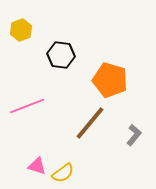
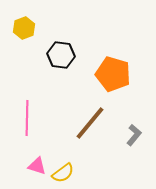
yellow hexagon: moved 3 px right, 2 px up
orange pentagon: moved 3 px right, 6 px up
pink line: moved 12 px down; rotated 68 degrees counterclockwise
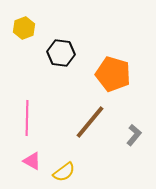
black hexagon: moved 2 px up
brown line: moved 1 px up
pink triangle: moved 5 px left, 5 px up; rotated 12 degrees clockwise
yellow semicircle: moved 1 px right, 1 px up
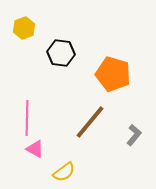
pink triangle: moved 3 px right, 12 px up
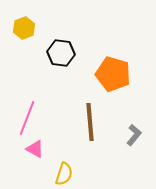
pink line: rotated 20 degrees clockwise
brown line: rotated 45 degrees counterclockwise
yellow semicircle: moved 2 px down; rotated 35 degrees counterclockwise
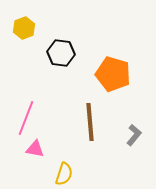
pink line: moved 1 px left
pink triangle: rotated 18 degrees counterclockwise
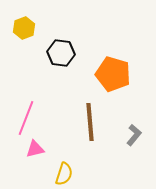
pink triangle: rotated 24 degrees counterclockwise
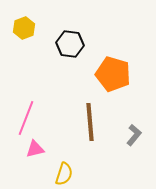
black hexagon: moved 9 px right, 9 px up
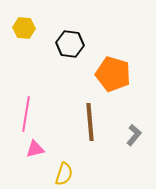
yellow hexagon: rotated 25 degrees clockwise
pink line: moved 4 px up; rotated 12 degrees counterclockwise
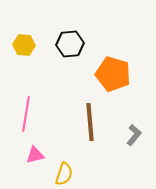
yellow hexagon: moved 17 px down
black hexagon: rotated 12 degrees counterclockwise
pink triangle: moved 6 px down
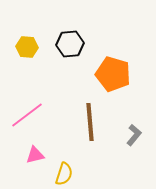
yellow hexagon: moved 3 px right, 2 px down
pink line: moved 1 px right, 1 px down; rotated 44 degrees clockwise
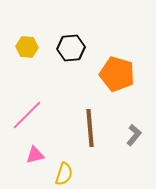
black hexagon: moved 1 px right, 4 px down
orange pentagon: moved 4 px right
pink line: rotated 8 degrees counterclockwise
brown line: moved 6 px down
